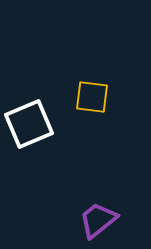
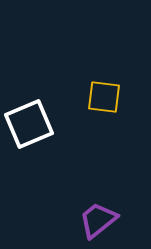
yellow square: moved 12 px right
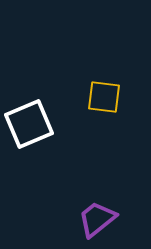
purple trapezoid: moved 1 px left, 1 px up
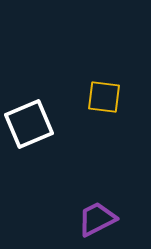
purple trapezoid: rotated 12 degrees clockwise
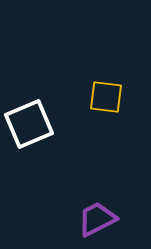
yellow square: moved 2 px right
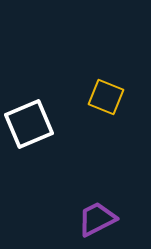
yellow square: rotated 15 degrees clockwise
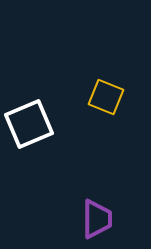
purple trapezoid: rotated 117 degrees clockwise
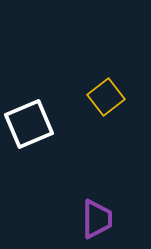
yellow square: rotated 30 degrees clockwise
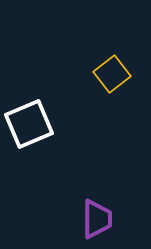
yellow square: moved 6 px right, 23 px up
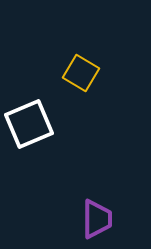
yellow square: moved 31 px left, 1 px up; rotated 21 degrees counterclockwise
